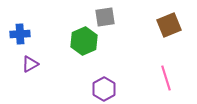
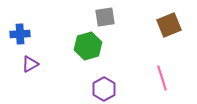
green hexagon: moved 4 px right, 5 px down; rotated 8 degrees clockwise
pink line: moved 4 px left
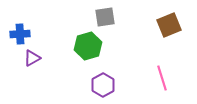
purple triangle: moved 2 px right, 6 px up
purple hexagon: moved 1 px left, 4 px up
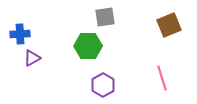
green hexagon: rotated 16 degrees clockwise
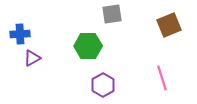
gray square: moved 7 px right, 3 px up
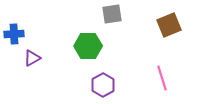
blue cross: moved 6 px left
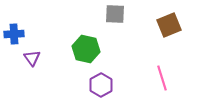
gray square: moved 3 px right; rotated 10 degrees clockwise
green hexagon: moved 2 px left, 3 px down; rotated 12 degrees clockwise
purple triangle: rotated 36 degrees counterclockwise
purple hexagon: moved 2 px left
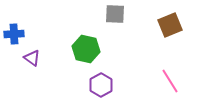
brown square: moved 1 px right
purple triangle: rotated 18 degrees counterclockwise
pink line: moved 8 px right, 3 px down; rotated 15 degrees counterclockwise
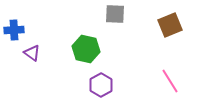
blue cross: moved 4 px up
purple triangle: moved 5 px up
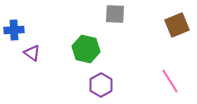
brown square: moved 7 px right
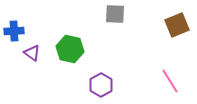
blue cross: moved 1 px down
green hexagon: moved 16 px left
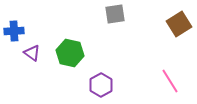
gray square: rotated 10 degrees counterclockwise
brown square: moved 2 px right, 1 px up; rotated 10 degrees counterclockwise
green hexagon: moved 4 px down
